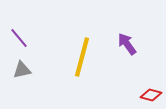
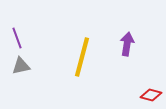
purple line: moved 2 px left; rotated 20 degrees clockwise
purple arrow: rotated 45 degrees clockwise
gray triangle: moved 1 px left, 4 px up
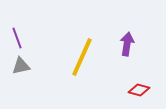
yellow line: rotated 9 degrees clockwise
red diamond: moved 12 px left, 5 px up
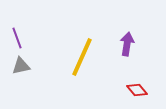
red diamond: moved 2 px left; rotated 35 degrees clockwise
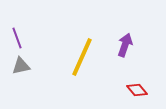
purple arrow: moved 2 px left, 1 px down; rotated 10 degrees clockwise
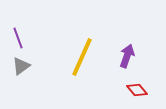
purple line: moved 1 px right
purple arrow: moved 2 px right, 11 px down
gray triangle: rotated 24 degrees counterclockwise
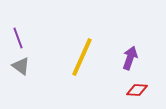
purple arrow: moved 3 px right, 2 px down
gray triangle: rotated 48 degrees counterclockwise
red diamond: rotated 45 degrees counterclockwise
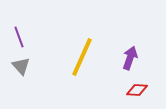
purple line: moved 1 px right, 1 px up
gray triangle: rotated 12 degrees clockwise
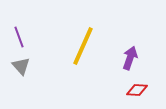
yellow line: moved 1 px right, 11 px up
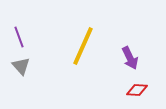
purple arrow: rotated 135 degrees clockwise
